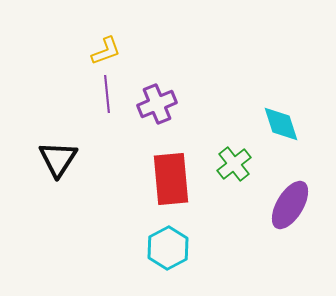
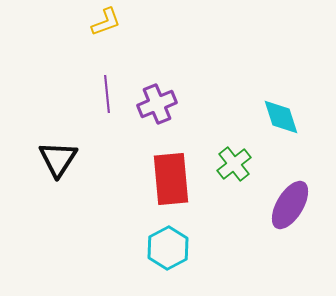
yellow L-shape: moved 29 px up
cyan diamond: moved 7 px up
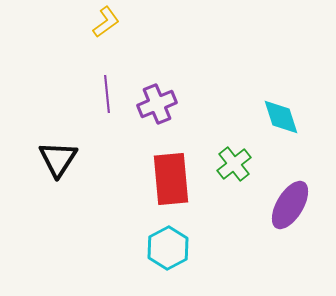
yellow L-shape: rotated 16 degrees counterclockwise
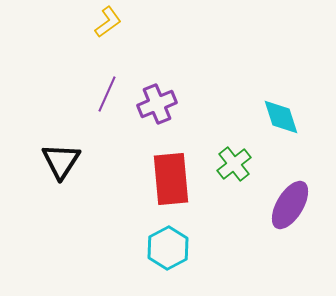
yellow L-shape: moved 2 px right
purple line: rotated 30 degrees clockwise
black triangle: moved 3 px right, 2 px down
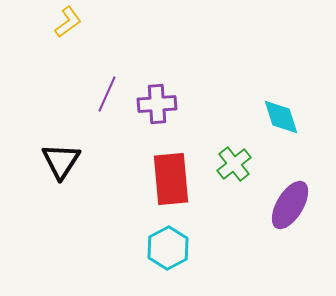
yellow L-shape: moved 40 px left
purple cross: rotated 18 degrees clockwise
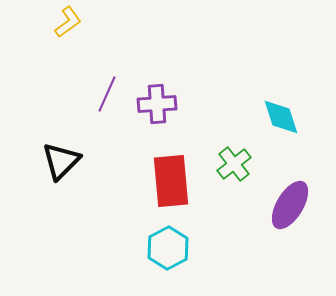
black triangle: rotated 12 degrees clockwise
red rectangle: moved 2 px down
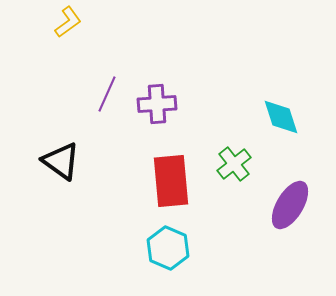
black triangle: rotated 39 degrees counterclockwise
cyan hexagon: rotated 9 degrees counterclockwise
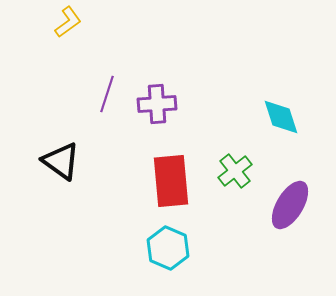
purple line: rotated 6 degrees counterclockwise
green cross: moved 1 px right, 7 px down
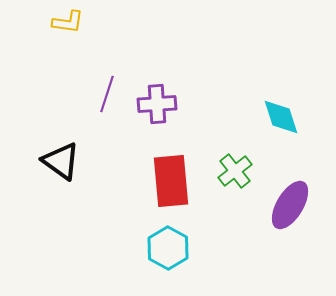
yellow L-shape: rotated 44 degrees clockwise
cyan hexagon: rotated 6 degrees clockwise
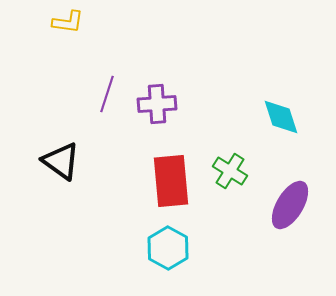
green cross: moved 5 px left; rotated 20 degrees counterclockwise
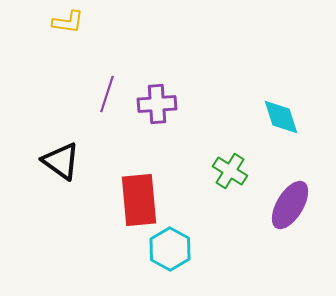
red rectangle: moved 32 px left, 19 px down
cyan hexagon: moved 2 px right, 1 px down
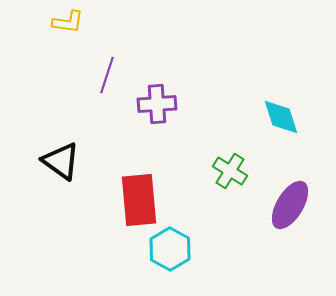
purple line: moved 19 px up
